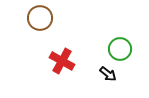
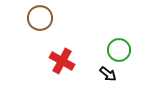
green circle: moved 1 px left, 1 px down
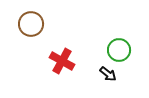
brown circle: moved 9 px left, 6 px down
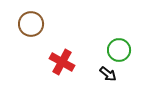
red cross: moved 1 px down
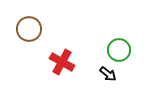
brown circle: moved 2 px left, 5 px down
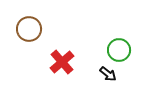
red cross: rotated 20 degrees clockwise
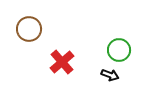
black arrow: moved 2 px right, 1 px down; rotated 18 degrees counterclockwise
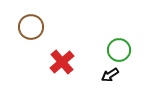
brown circle: moved 2 px right, 2 px up
black arrow: rotated 126 degrees clockwise
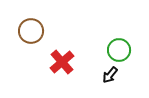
brown circle: moved 4 px down
black arrow: rotated 18 degrees counterclockwise
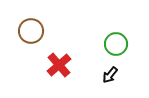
green circle: moved 3 px left, 6 px up
red cross: moved 3 px left, 3 px down
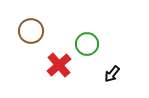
green circle: moved 29 px left
black arrow: moved 2 px right, 1 px up
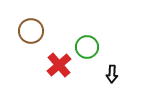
green circle: moved 3 px down
black arrow: rotated 36 degrees counterclockwise
